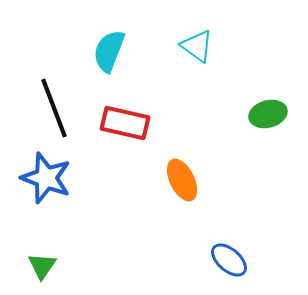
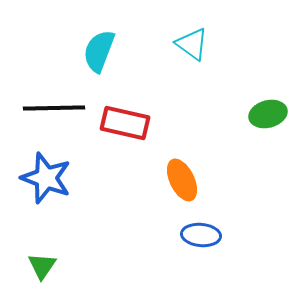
cyan triangle: moved 5 px left, 2 px up
cyan semicircle: moved 10 px left
black line: rotated 70 degrees counterclockwise
blue ellipse: moved 28 px left, 25 px up; rotated 36 degrees counterclockwise
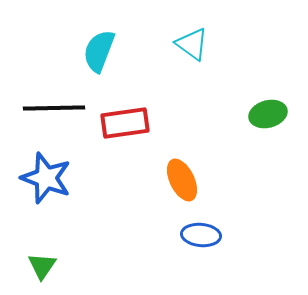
red rectangle: rotated 21 degrees counterclockwise
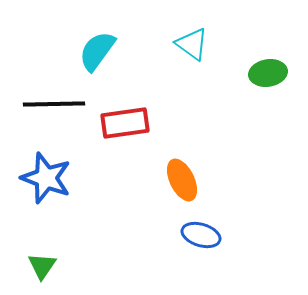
cyan semicircle: moved 2 px left; rotated 15 degrees clockwise
black line: moved 4 px up
green ellipse: moved 41 px up; rotated 6 degrees clockwise
blue ellipse: rotated 12 degrees clockwise
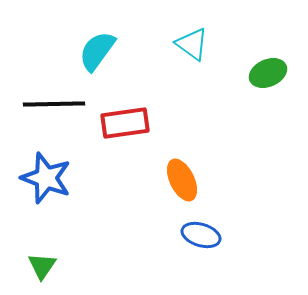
green ellipse: rotated 15 degrees counterclockwise
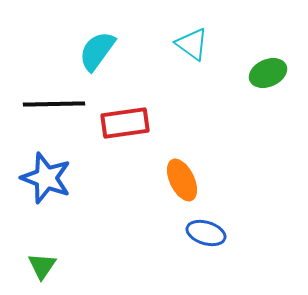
blue ellipse: moved 5 px right, 2 px up
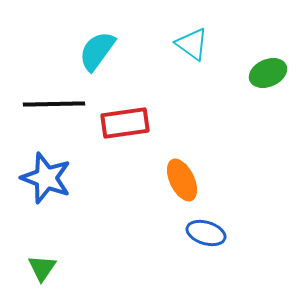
green triangle: moved 2 px down
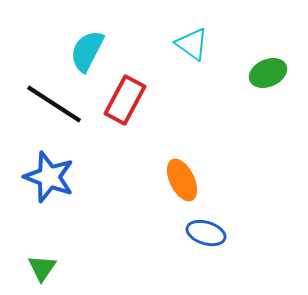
cyan semicircle: moved 10 px left; rotated 9 degrees counterclockwise
black line: rotated 34 degrees clockwise
red rectangle: moved 23 px up; rotated 54 degrees counterclockwise
blue star: moved 3 px right, 1 px up
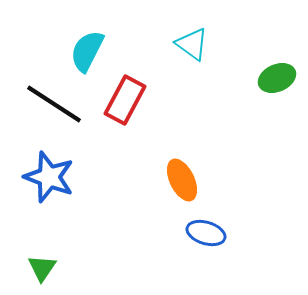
green ellipse: moved 9 px right, 5 px down
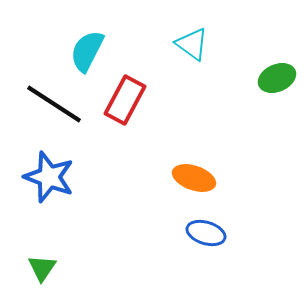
orange ellipse: moved 12 px right, 2 px up; rotated 45 degrees counterclockwise
